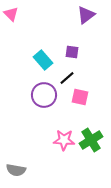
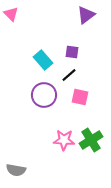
black line: moved 2 px right, 3 px up
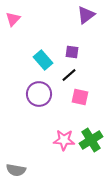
pink triangle: moved 2 px right, 5 px down; rotated 28 degrees clockwise
purple circle: moved 5 px left, 1 px up
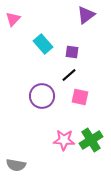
cyan rectangle: moved 16 px up
purple circle: moved 3 px right, 2 px down
gray semicircle: moved 5 px up
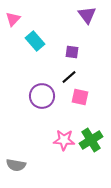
purple triangle: moved 1 px right; rotated 30 degrees counterclockwise
cyan rectangle: moved 8 px left, 3 px up
black line: moved 2 px down
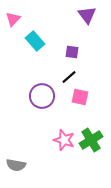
pink star: rotated 15 degrees clockwise
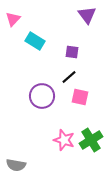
cyan rectangle: rotated 18 degrees counterclockwise
